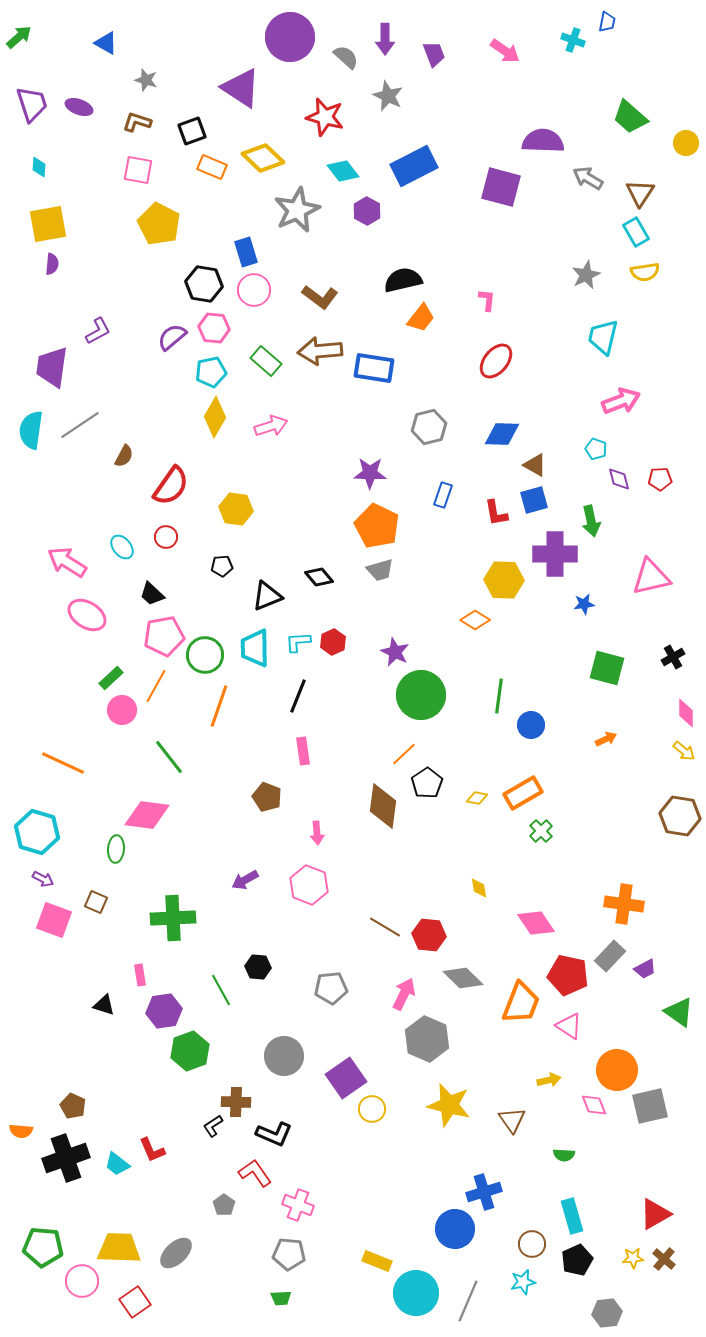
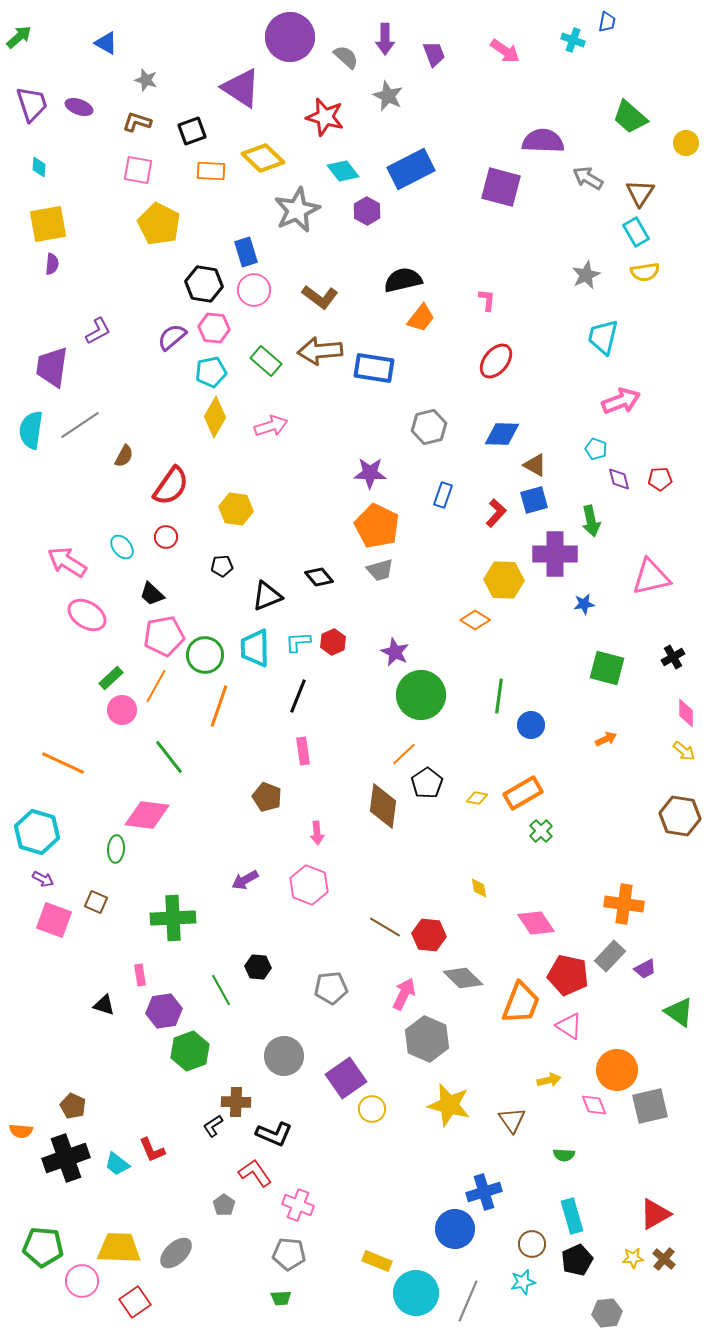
blue rectangle at (414, 166): moved 3 px left, 3 px down
orange rectangle at (212, 167): moved 1 px left, 4 px down; rotated 20 degrees counterclockwise
red L-shape at (496, 513): rotated 128 degrees counterclockwise
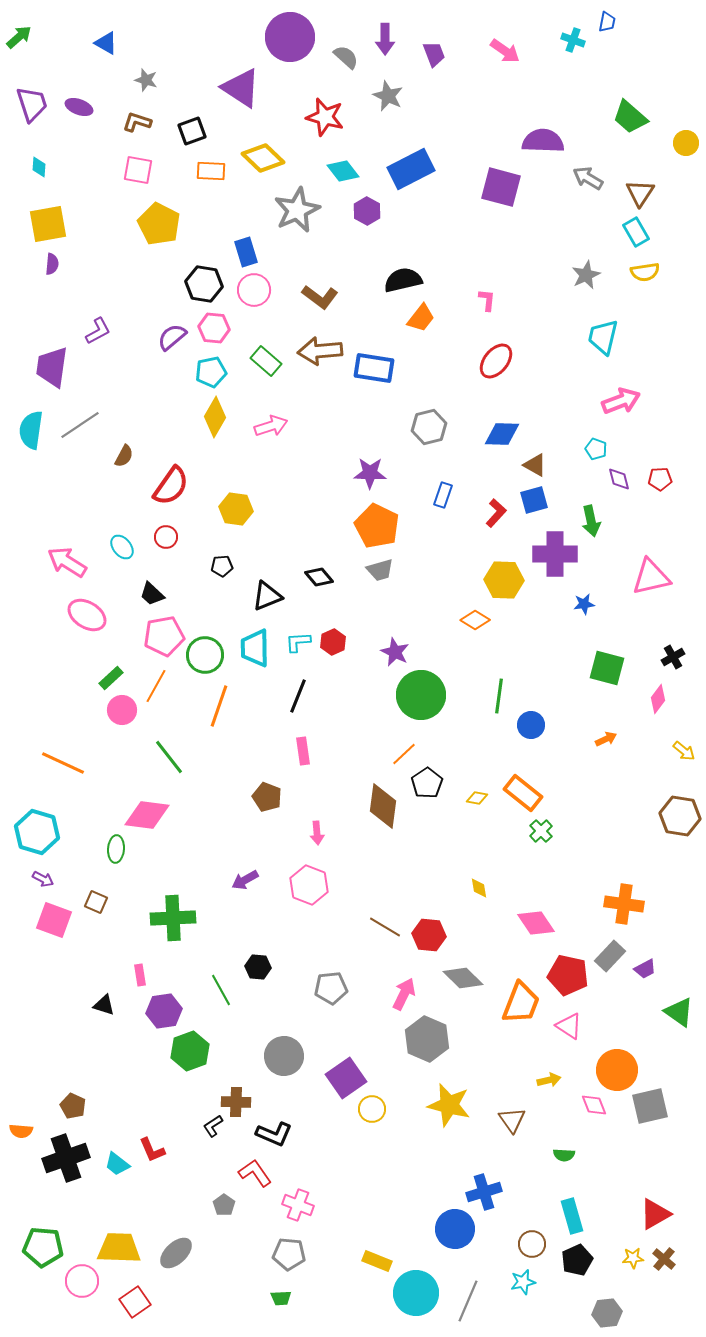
pink diamond at (686, 713): moved 28 px left, 14 px up; rotated 36 degrees clockwise
orange rectangle at (523, 793): rotated 69 degrees clockwise
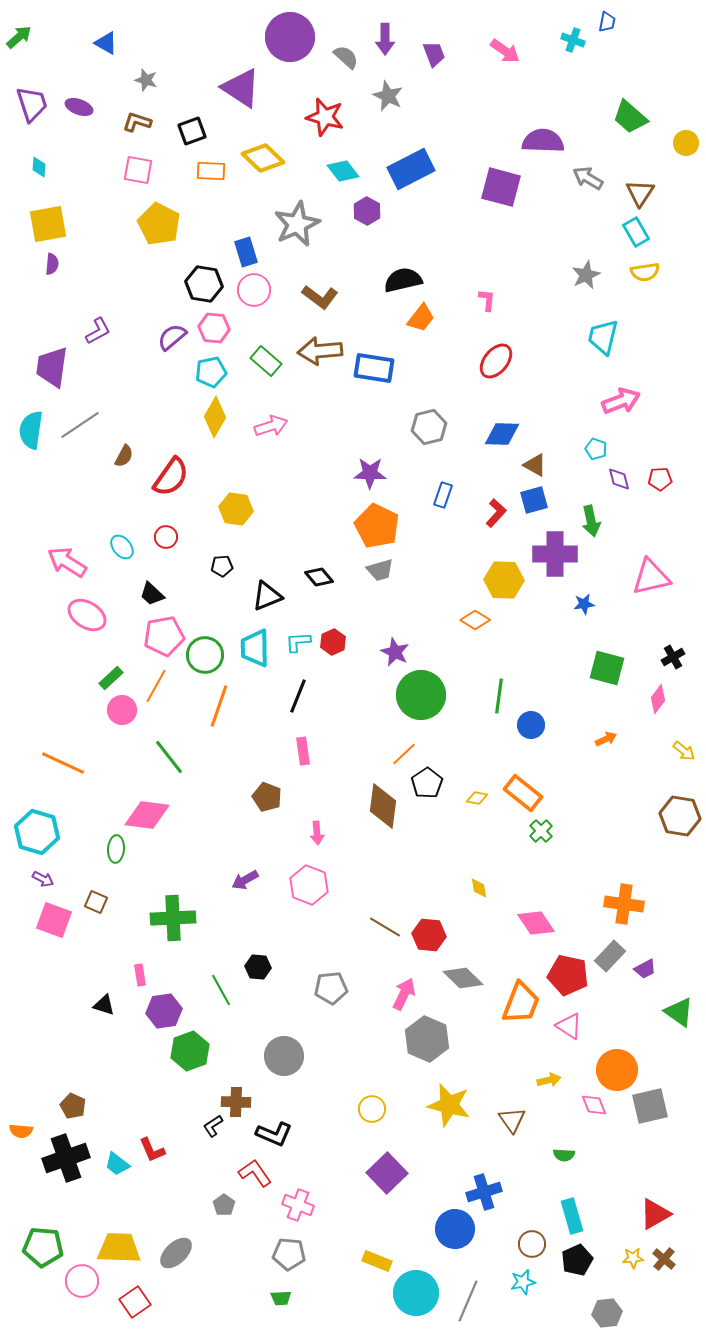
gray star at (297, 210): moved 14 px down
red semicircle at (171, 486): moved 9 px up
purple square at (346, 1078): moved 41 px right, 95 px down; rotated 9 degrees counterclockwise
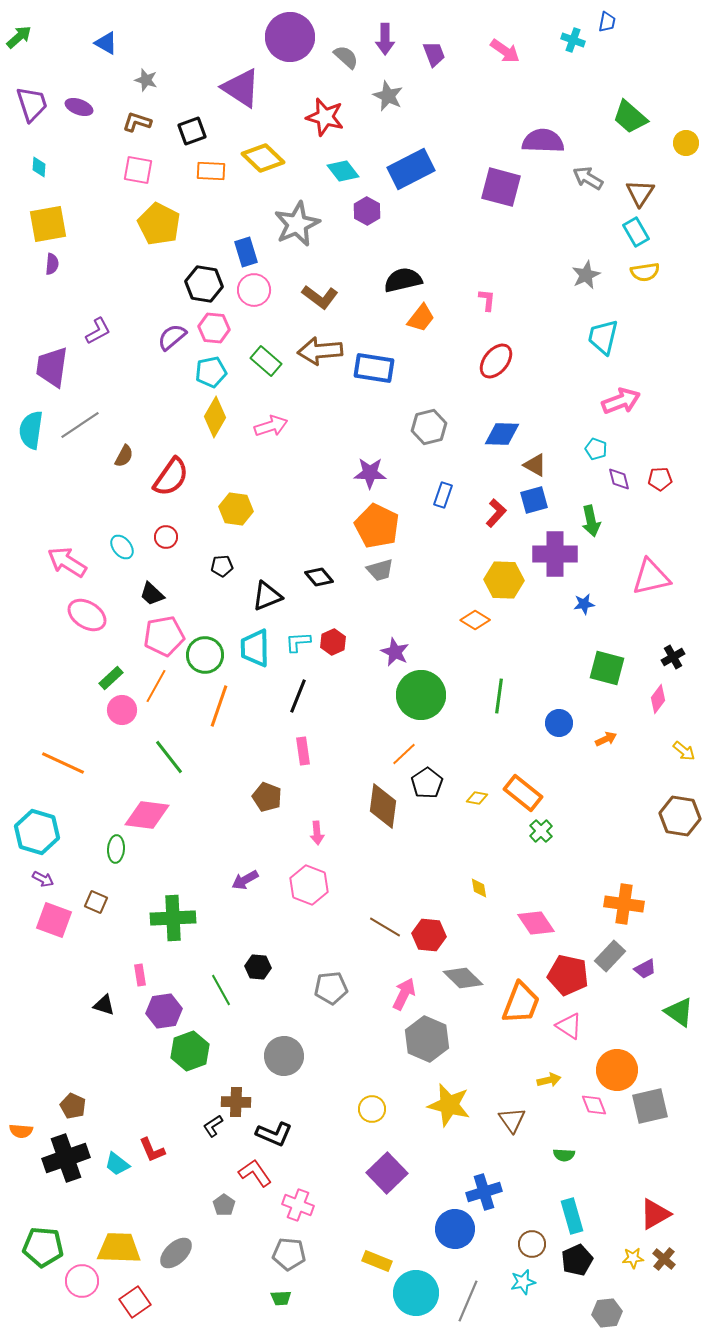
blue circle at (531, 725): moved 28 px right, 2 px up
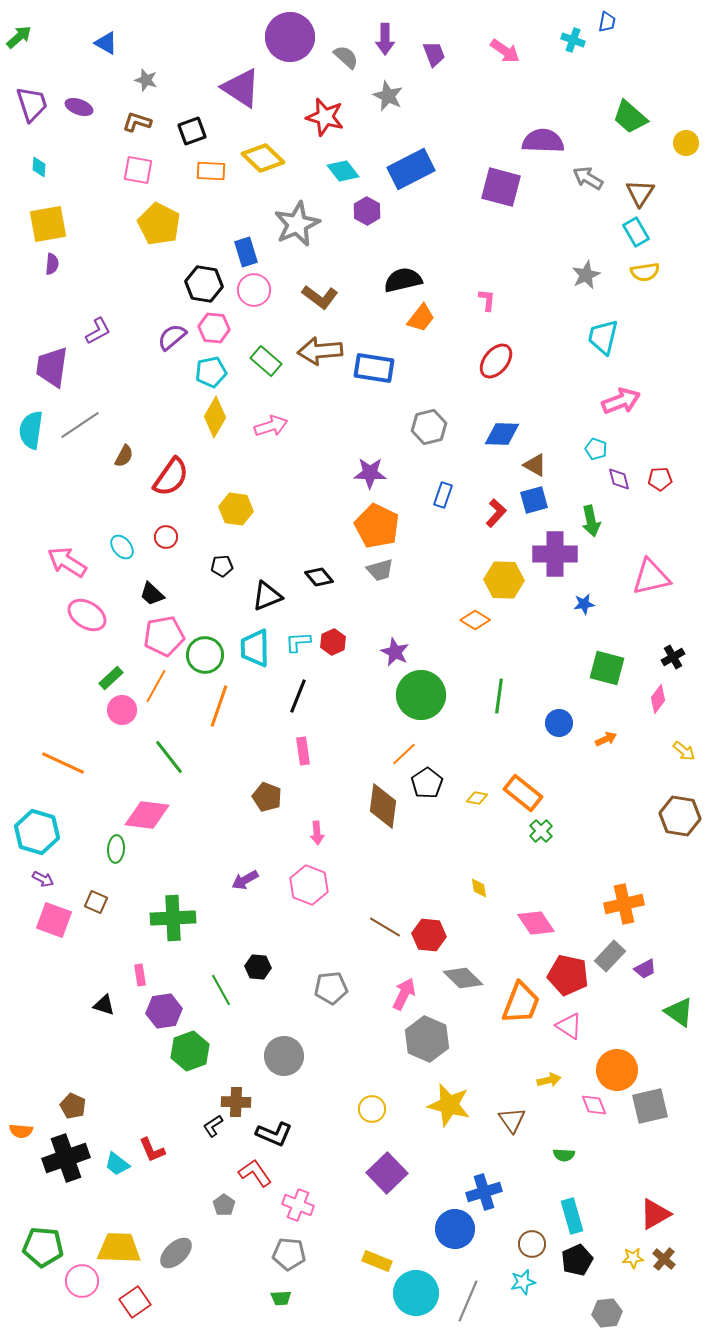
orange cross at (624, 904): rotated 21 degrees counterclockwise
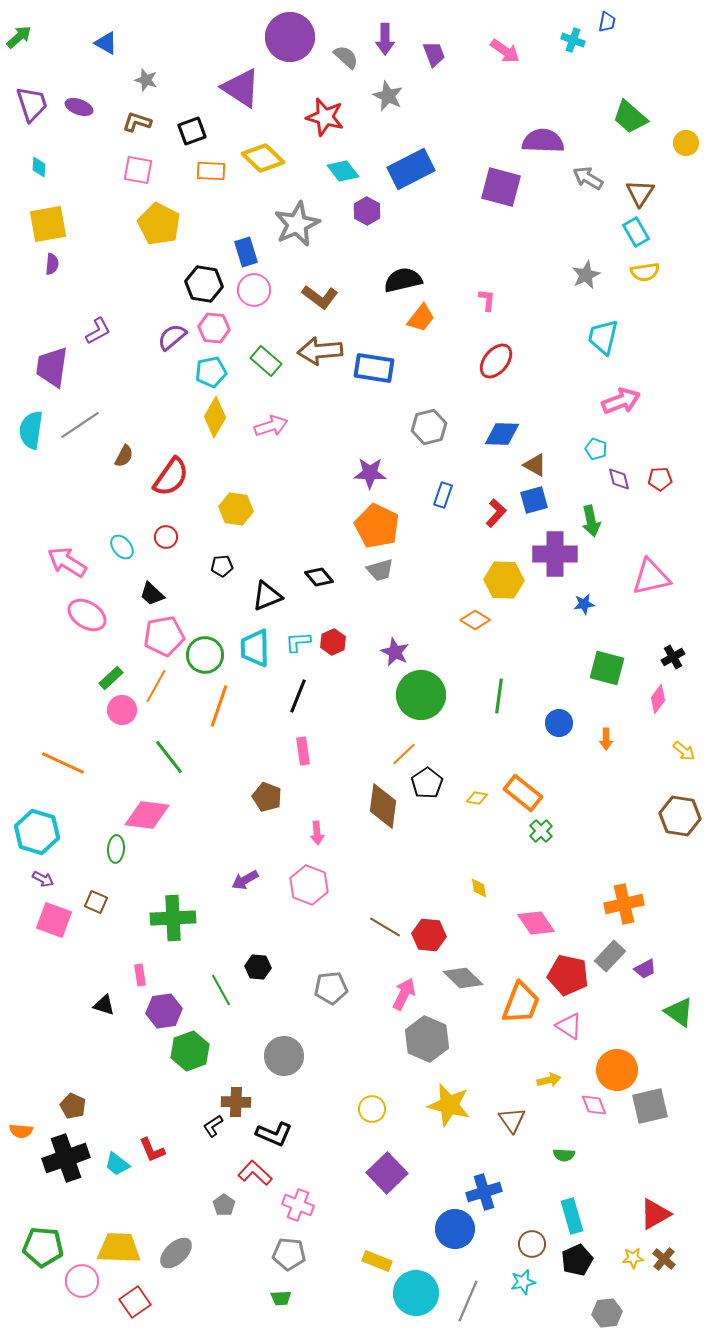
orange arrow at (606, 739): rotated 115 degrees clockwise
red L-shape at (255, 1173): rotated 12 degrees counterclockwise
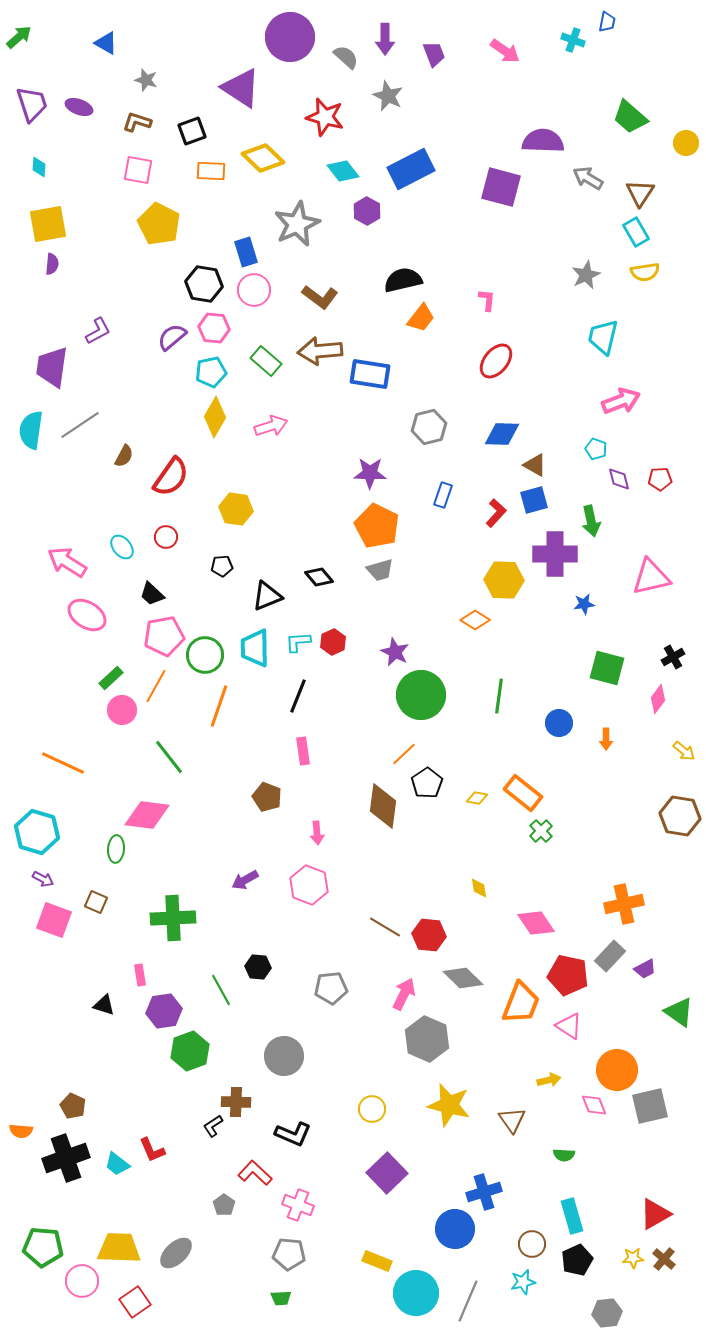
blue rectangle at (374, 368): moved 4 px left, 6 px down
black L-shape at (274, 1134): moved 19 px right
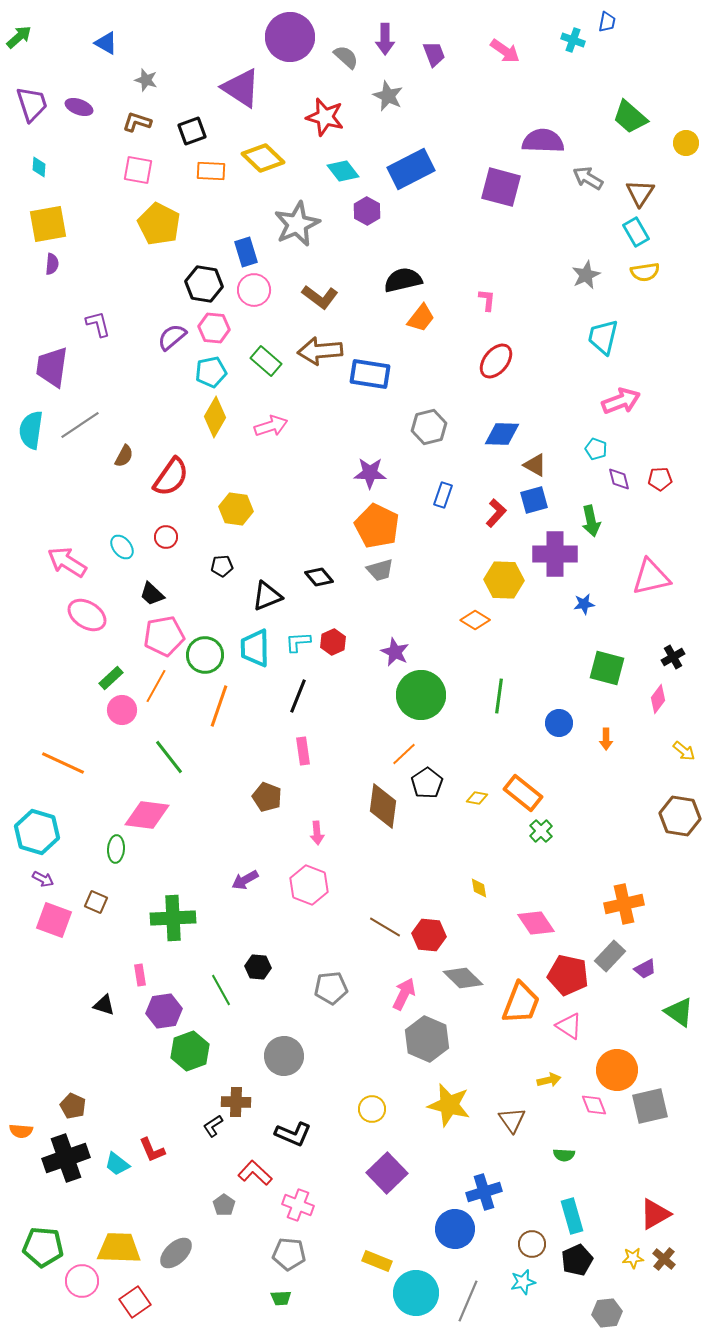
purple L-shape at (98, 331): moved 7 px up; rotated 76 degrees counterclockwise
